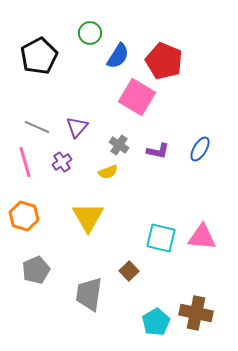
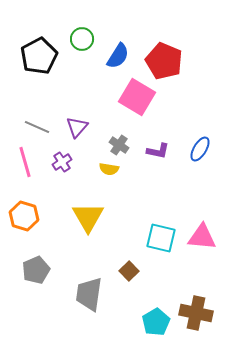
green circle: moved 8 px left, 6 px down
yellow semicircle: moved 1 px right, 3 px up; rotated 30 degrees clockwise
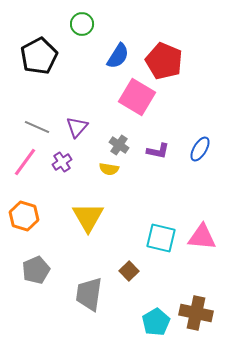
green circle: moved 15 px up
pink line: rotated 52 degrees clockwise
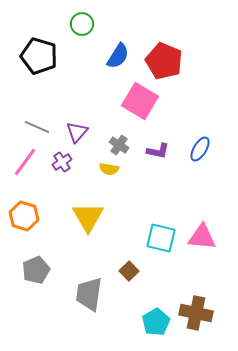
black pentagon: rotated 27 degrees counterclockwise
pink square: moved 3 px right, 4 px down
purple triangle: moved 5 px down
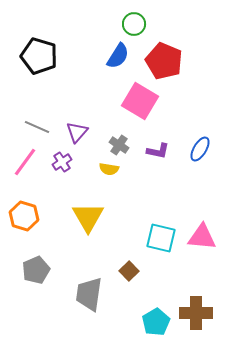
green circle: moved 52 px right
brown cross: rotated 12 degrees counterclockwise
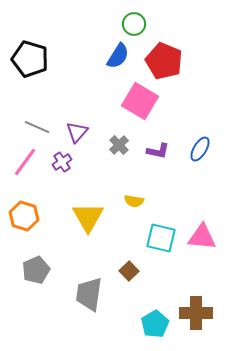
black pentagon: moved 9 px left, 3 px down
gray cross: rotated 12 degrees clockwise
yellow semicircle: moved 25 px right, 32 px down
cyan pentagon: moved 1 px left, 2 px down
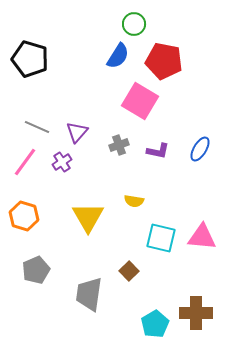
red pentagon: rotated 12 degrees counterclockwise
gray cross: rotated 24 degrees clockwise
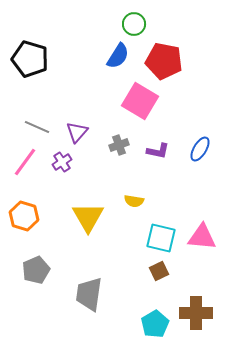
brown square: moved 30 px right; rotated 18 degrees clockwise
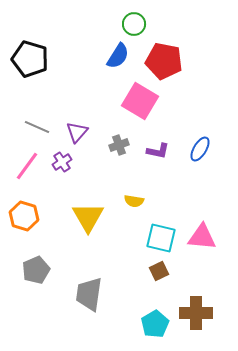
pink line: moved 2 px right, 4 px down
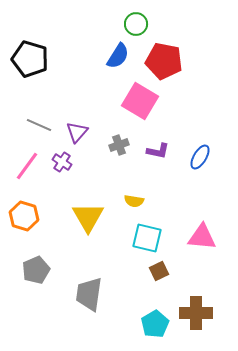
green circle: moved 2 px right
gray line: moved 2 px right, 2 px up
blue ellipse: moved 8 px down
purple cross: rotated 24 degrees counterclockwise
cyan square: moved 14 px left
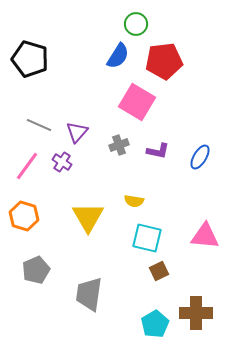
red pentagon: rotated 18 degrees counterclockwise
pink square: moved 3 px left, 1 px down
pink triangle: moved 3 px right, 1 px up
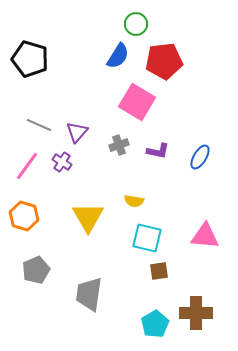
brown square: rotated 18 degrees clockwise
